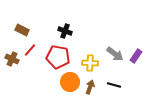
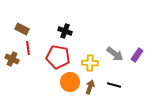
brown rectangle: moved 1 px up
red line: moved 2 px left, 2 px up; rotated 48 degrees counterclockwise
purple rectangle: moved 1 px right, 1 px up
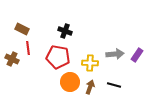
gray arrow: rotated 42 degrees counterclockwise
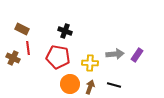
brown cross: moved 1 px right, 1 px up
orange circle: moved 2 px down
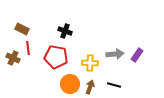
red pentagon: moved 2 px left
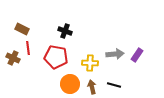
brown arrow: moved 2 px right; rotated 32 degrees counterclockwise
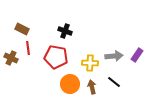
gray arrow: moved 1 px left, 2 px down
brown cross: moved 2 px left
black line: moved 3 px up; rotated 24 degrees clockwise
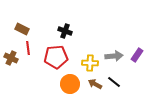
red pentagon: rotated 15 degrees counterclockwise
brown arrow: moved 3 px right, 3 px up; rotated 48 degrees counterclockwise
